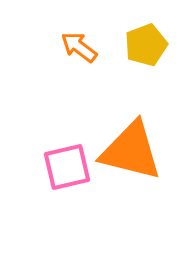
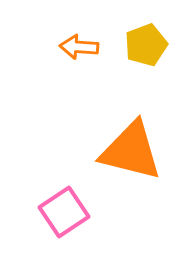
orange arrow: rotated 33 degrees counterclockwise
pink square: moved 3 px left, 45 px down; rotated 21 degrees counterclockwise
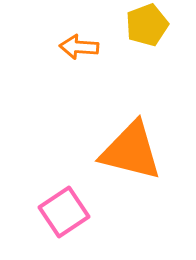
yellow pentagon: moved 1 px right, 20 px up
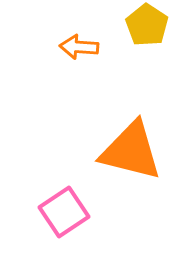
yellow pentagon: rotated 18 degrees counterclockwise
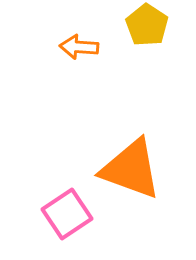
orange triangle: moved 18 px down; rotated 6 degrees clockwise
pink square: moved 3 px right, 2 px down
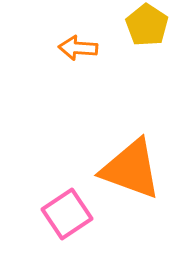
orange arrow: moved 1 px left, 1 px down
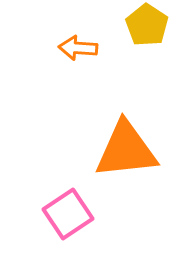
orange triangle: moved 5 px left, 19 px up; rotated 26 degrees counterclockwise
pink square: moved 1 px right
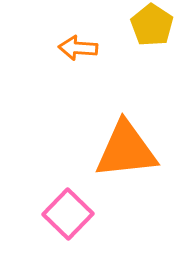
yellow pentagon: moved 5 px right
pink square: rotated 12 degrees counterclockwise
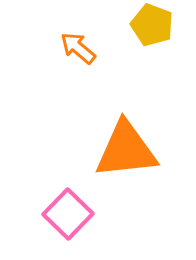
yellow pentagon: rotated 12 degrees counterclockwise
orange arrow: rotated 36 degrees clockwise
